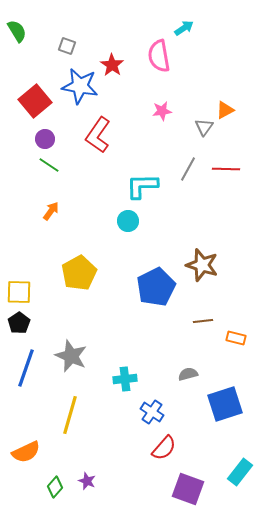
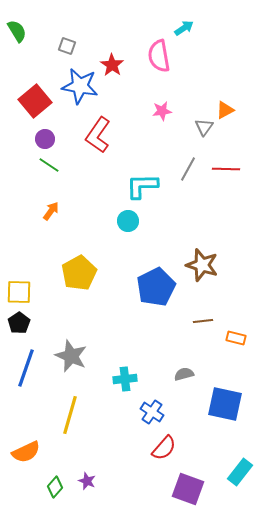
gray semicircle: moved 4 px left
blue square: rotated 30 degrees clockwise
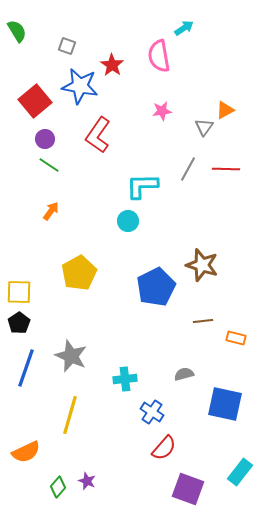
green diamond: moved 3 px right
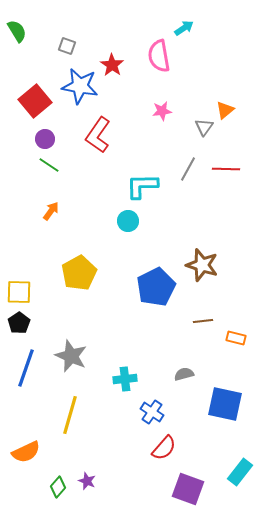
orange triangle: rotated 12 degrees counterclockwise
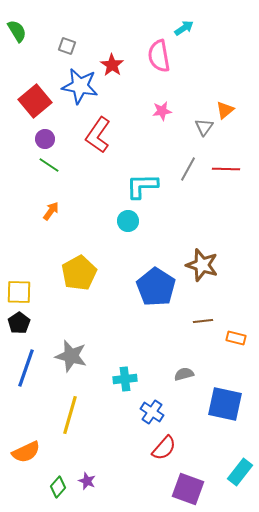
blue pentagon: rotated 12 degrees counterclockwise
gray star: rotated 8 degrees counterclockwise
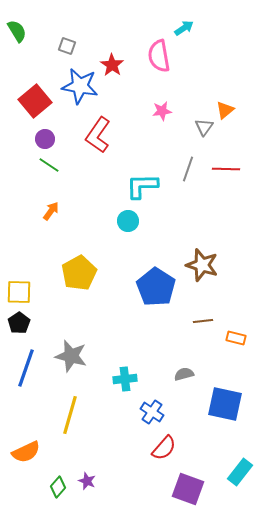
gray line: rotated 10 degrees counterclockwise
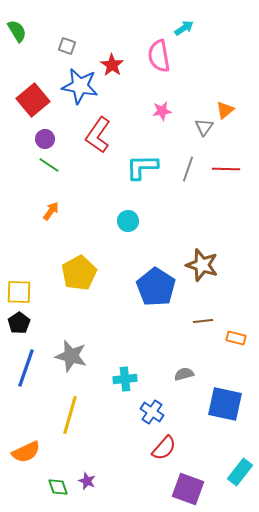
red square: moved 2 px left, 1 px up
cyan L-shape: moved 19 px up
green diamond: rotated 60 degrees counterclockwise
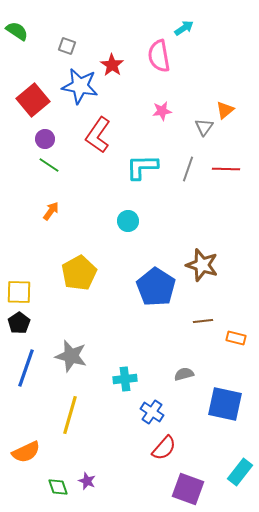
green semicircle: rotated 25 degrees counterclockwise
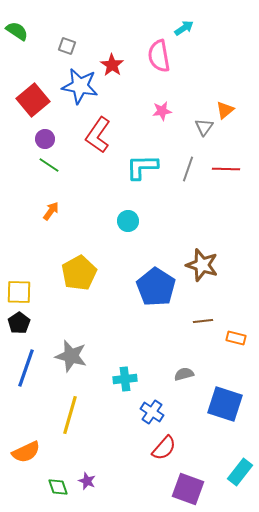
blue square: rotated 6 degrees clockwise
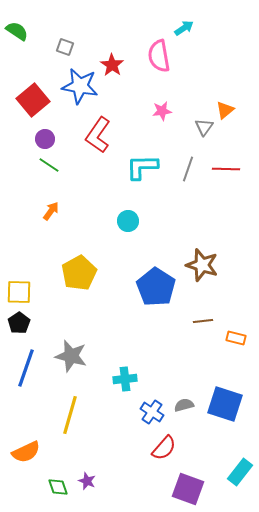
gray square: moved 2 px left, 1 px down
gray semicircle: moved 31 px down
